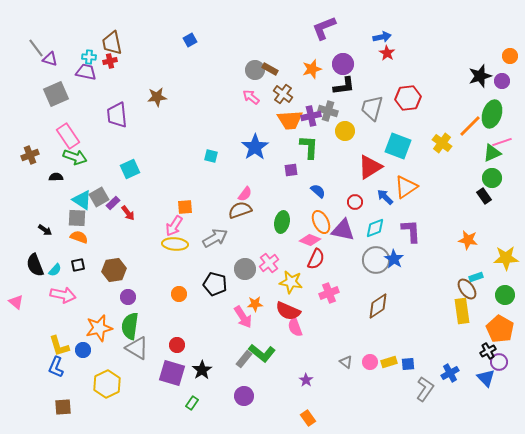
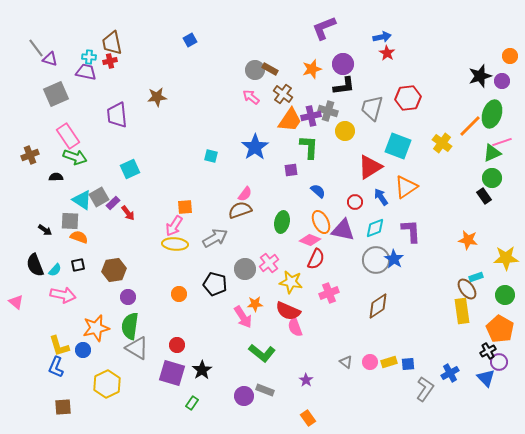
orange trapezoid at (290, 120): rotated 52 degrees counterclockwise
blue arrow at (385, 197): moved 4 px left; rotated 12 degrees clockwise
gray square at (77, 218): moved 7 px left, 3 px down
orange star at (99, 328): moved 3 px left
gray rectangle at (244, 359): moved 21 px right, 31 px down; rotated 72 degrees clockwise
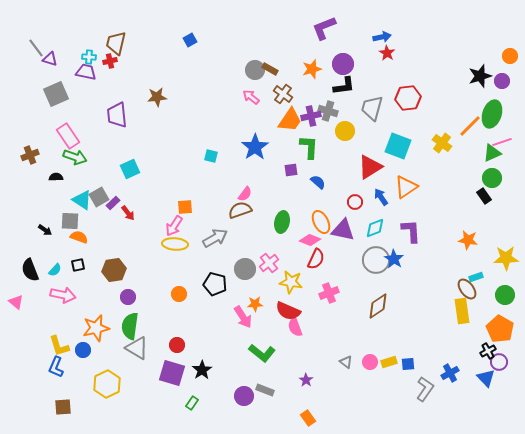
brown trapezoid at (112, 43): moved 4 px right; rotated 25 degrees clockwise
blue semicircle at (318, 191): moved 9 px up
black semicircle at (35, 265): moved 5 px left, 5 px down
